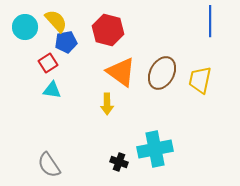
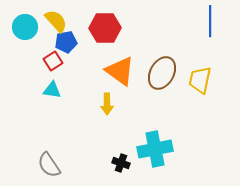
red hexagon: moved 3 px left, 2 px up; rotated 16 degrees counterclockwise
red square: moved 5 px right, 2 px up
orange triangle: moved 1 px left, 1 px up
black cross: moved 2 px right, 1 px down
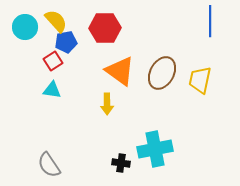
black cross: rotated 12 degrees counterclockwise
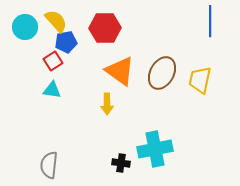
gray semicircle: rotated 40 degrees clockwise
